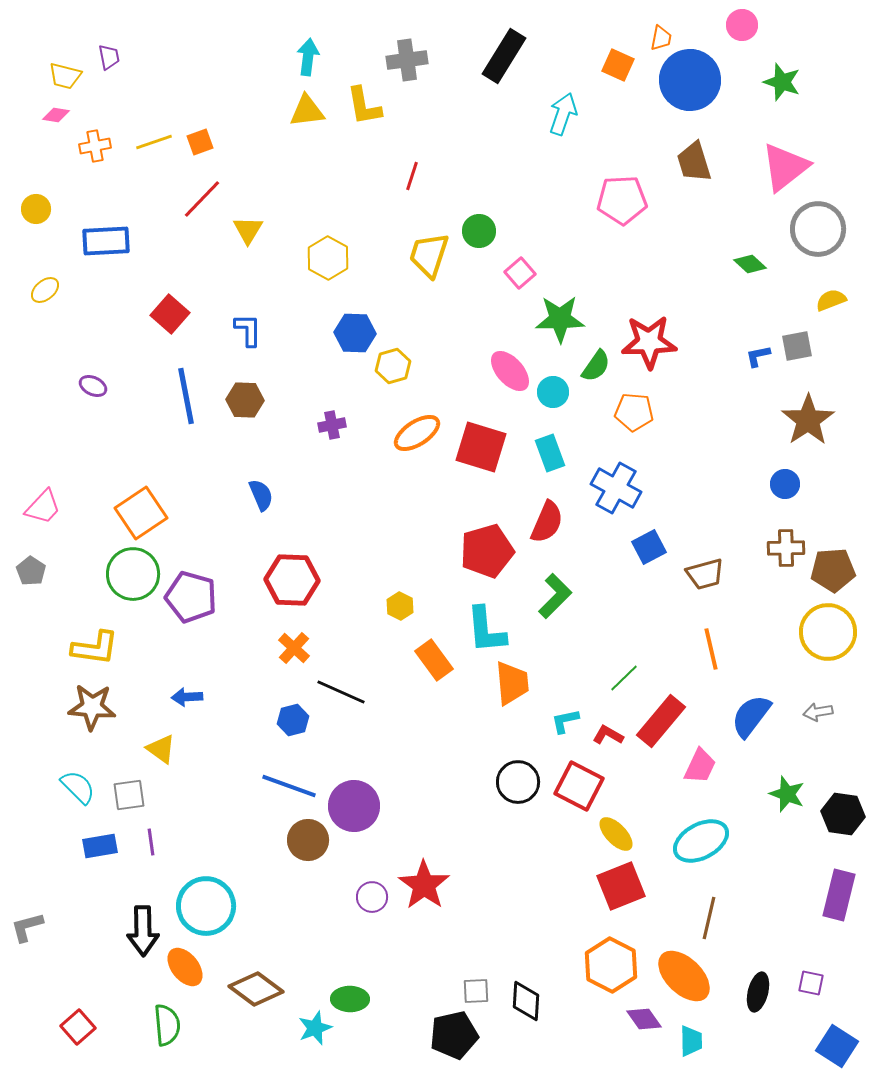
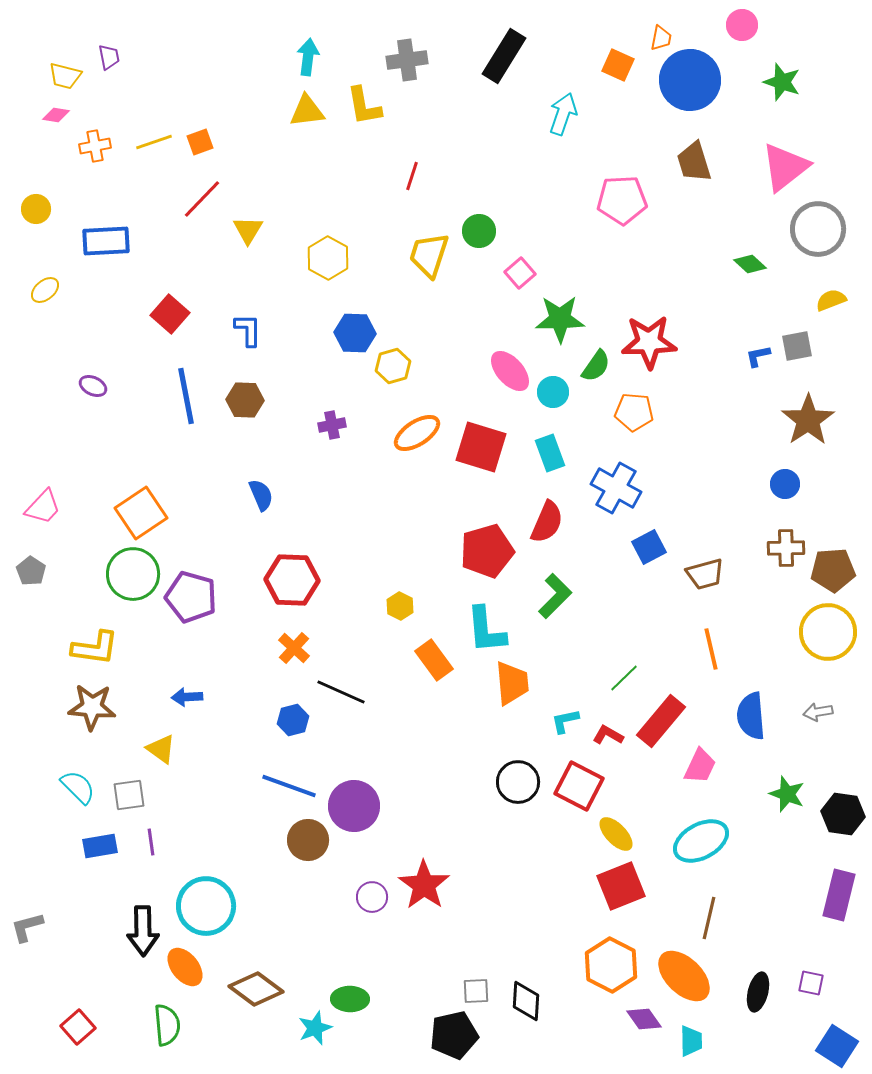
blue semicircle at (751, 716): rotated 42 degrees counterclockwise
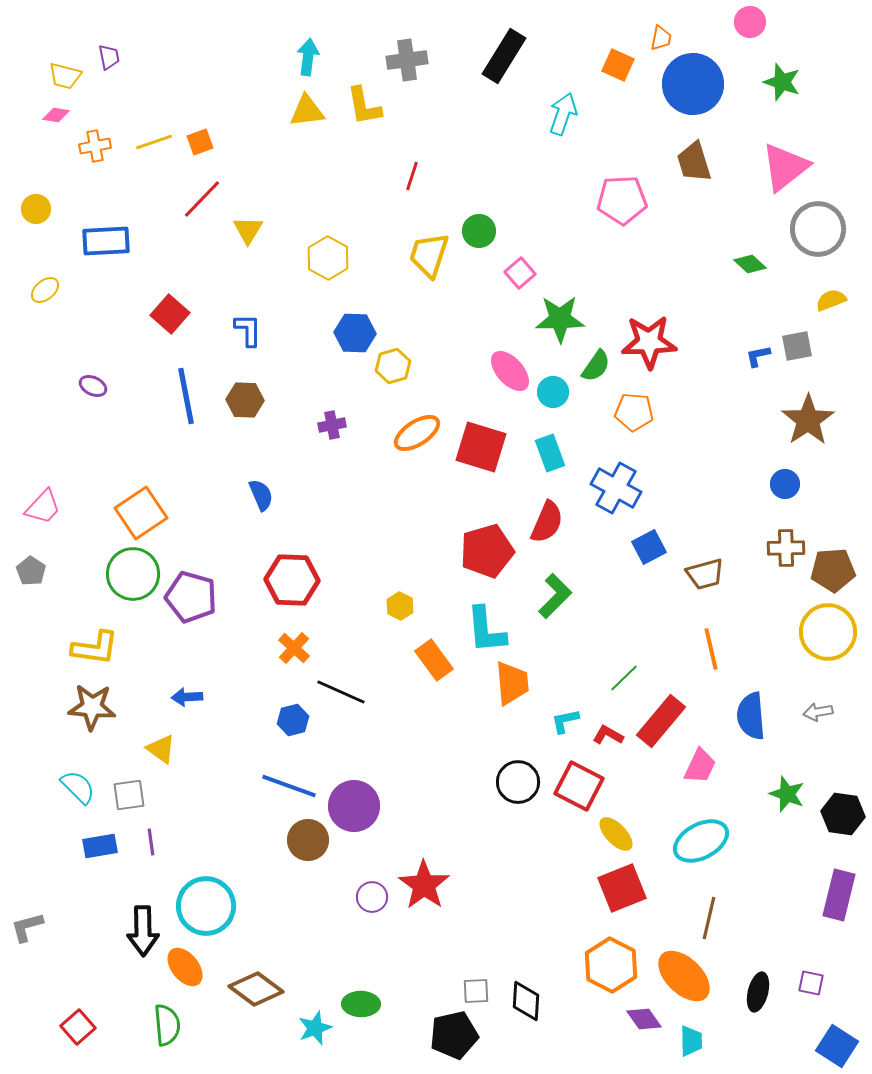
pink circle at (742, 25): moved 8 px right, 3 px up
blue circle at (690, 80): moved 3 px right, 4 px down
red square at (621, 886): moved 1 px right, 2 px down
green ellipse at (350, 999): moved 11 px right, 5 px down
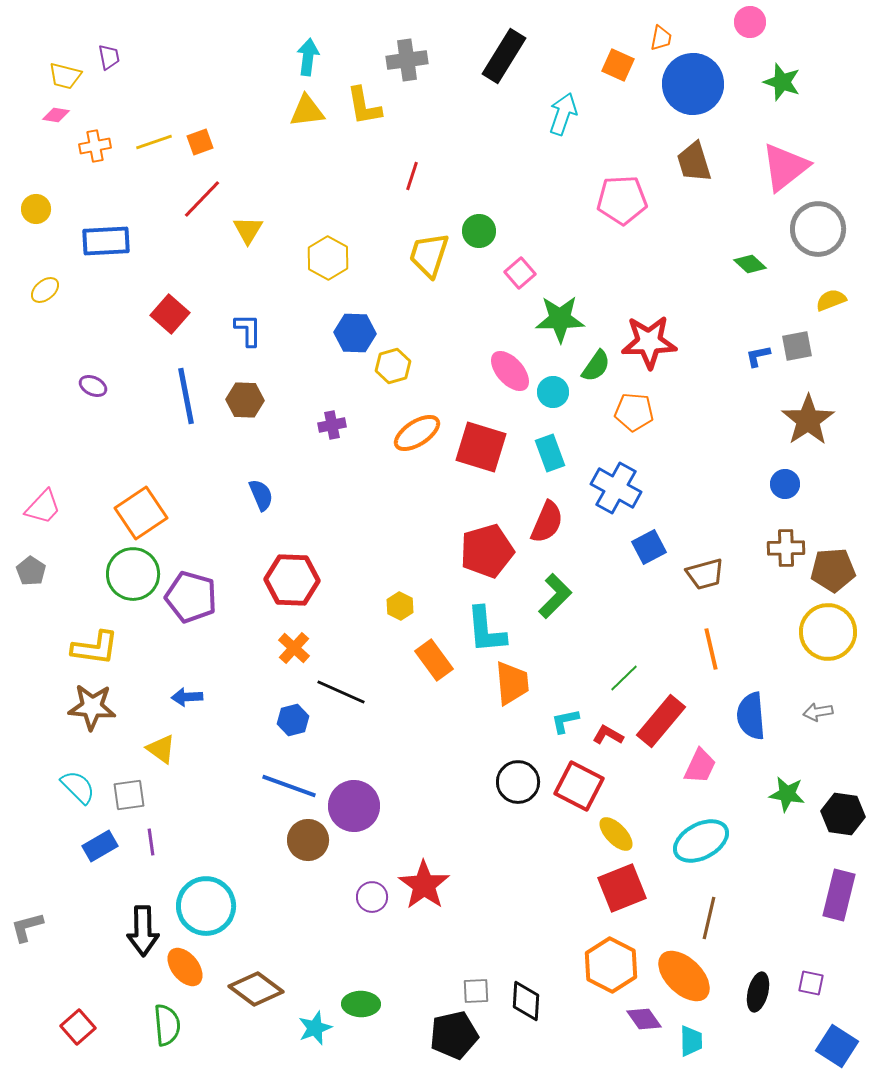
green star at (787, 794): rotated 12 degrees counterclockwise
blue rectangle at (100, 846): rotated 20 degrees counterclockwise
